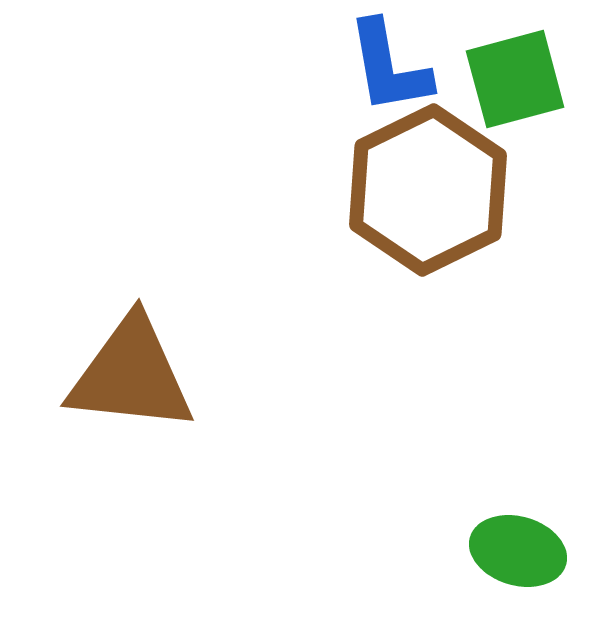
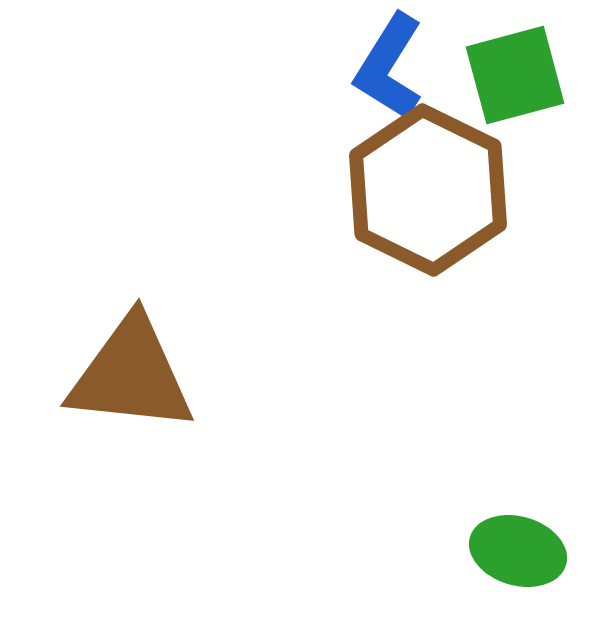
blue L-shape: rotated 42 degrees clockwise
green square: moved 4 px up
brown hexagon: rotated 8 degrees counterclockwise
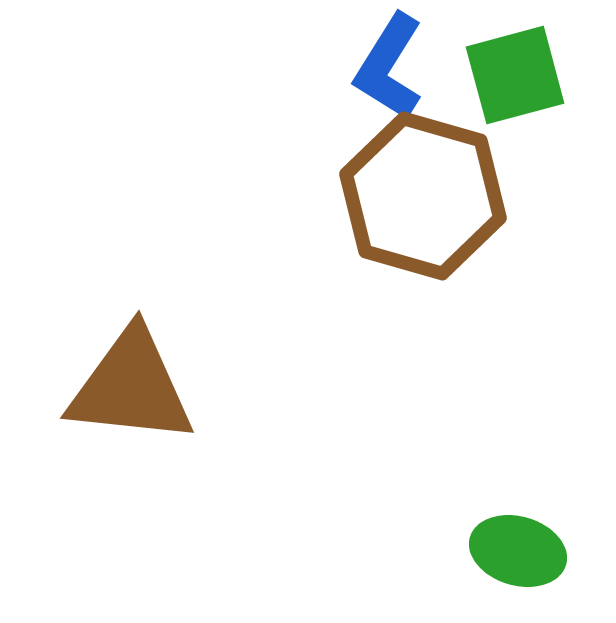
brown hexagon: moved 5 px left, 6 px down; rotated 10 degrees counterclockwise
brown triangle: moved 12 px down
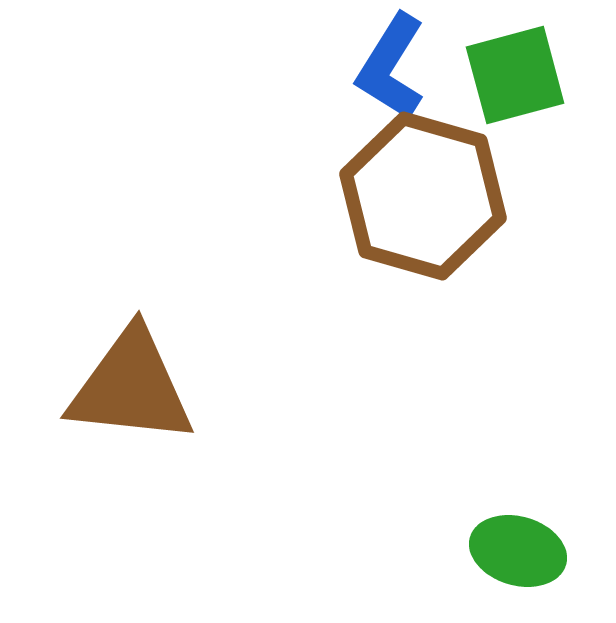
blue L-shape: moved 2 px right
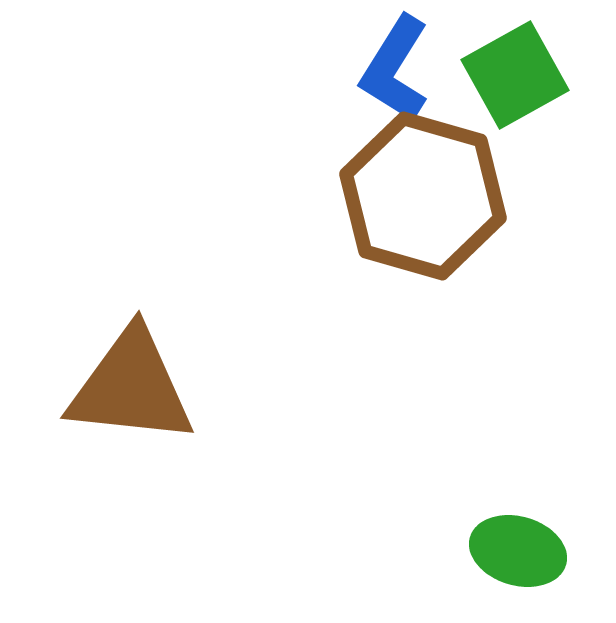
blue L-shape: moved 4 px right, 2 px down
green square: rotated 14 degrees counterclockwise
